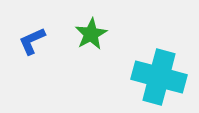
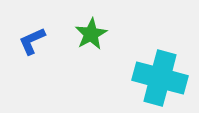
cyan cross: moved 1 px right, 1 px down
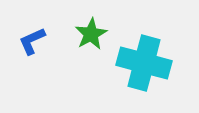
cyan cross: moved 16 px left, 15 px up
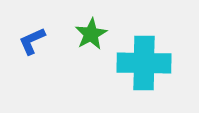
cyan cross: rotated 14 degrees counterclockwise
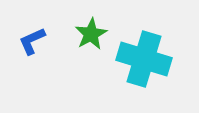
cyan cross: moved 4 px up; rotated 16 degrees clockwise
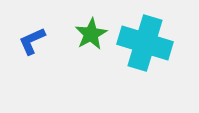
cyan cross: moved 1 px right, 16 px up
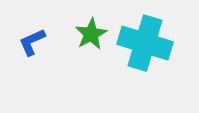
blue L-shape: moved 1 px down
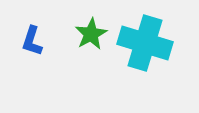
blue L-shape: moved 1 px up; rotated 48 degrees counterclockwise
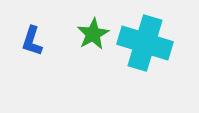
green star: moved 2 px right
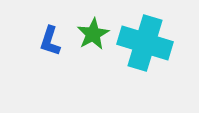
blue L-shape: moved 18 px right
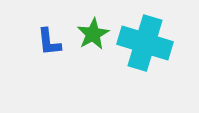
blue L-shape: moved 1 px left, 1 px down; rotated 24 degrees counterclockwise
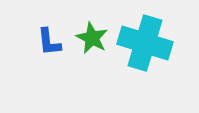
green star: moved 1 px left, 4 px down; rotated 16 degrees counterclockwise
